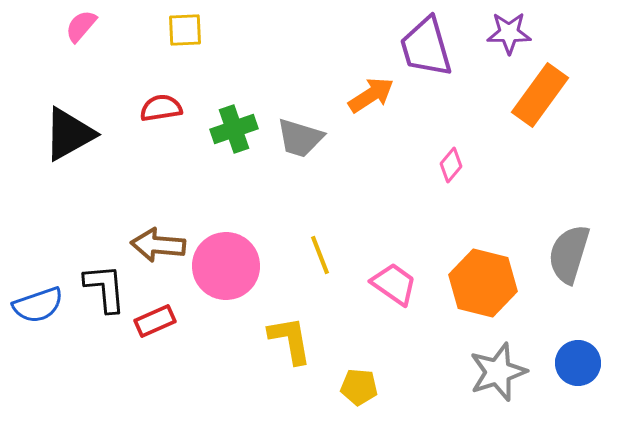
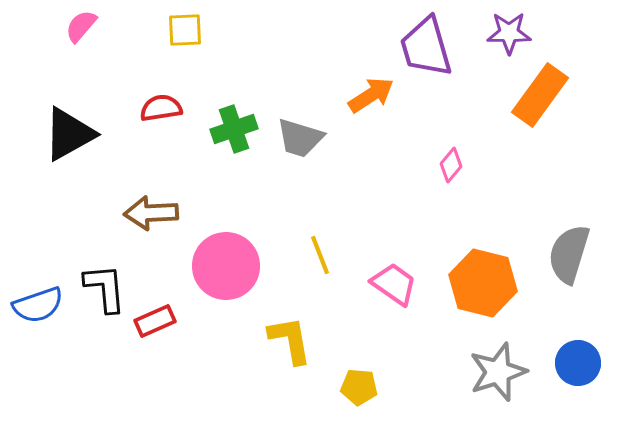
brown arrow: moved 7 px left, 32 px up; rotated 8 degrees counterclockwise
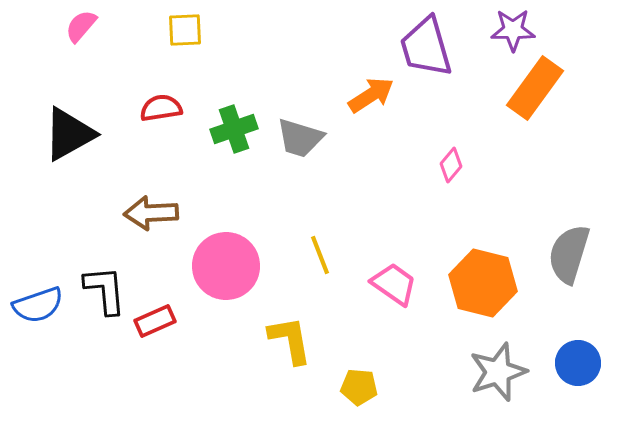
purple star: moved 4 px right, 3 px up
orange rectangle: moved 5 px left, 7 px up
black L-shape: moved 2 px down
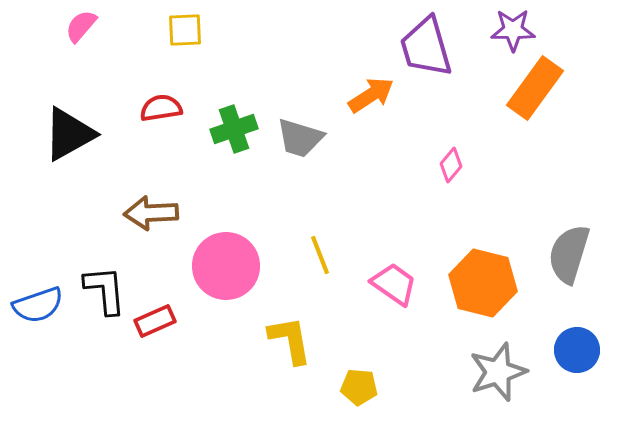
blue circle: moved 1 px left, 13 px up
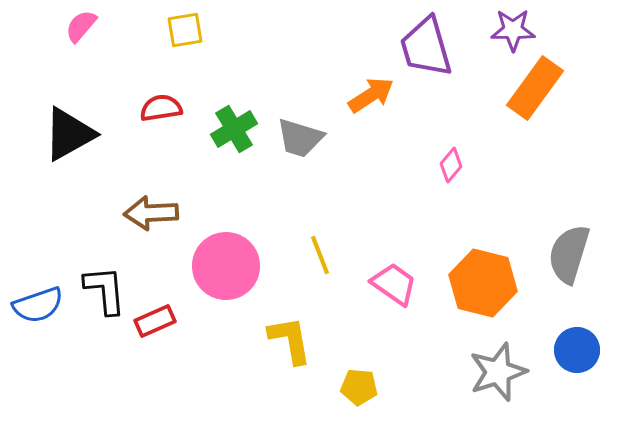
yellow square: rotated 6 degrees counterclockwise
green cross: rotated 12 degrees counterclockwise
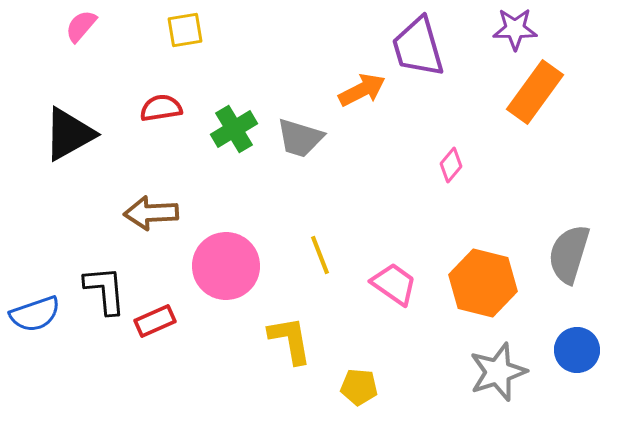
purple star: moved 2 px right, 1 px up
purple trapezoid: moved 8 px left
orange rectangle: moved 4 px down
orange arrow: moved 9 px left, 5 px up; rotated 6 degrees clockwise
blue semicircle: moved 3 px left, 9 px down
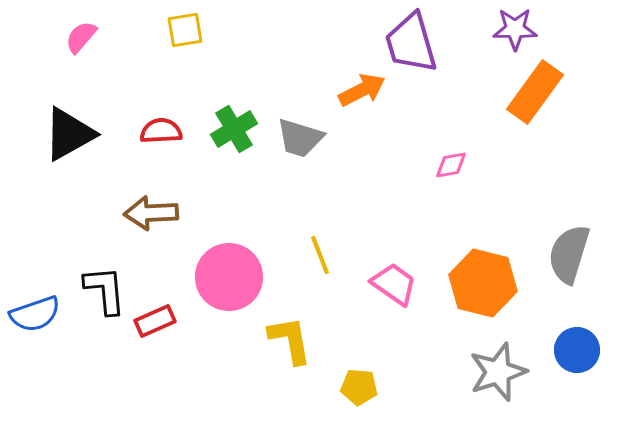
pink semicircle: moved 11 px down
purple trapezoid: moved 7 px left, 4 px up
red semicircle: moved 23 px down; rotated 6 degrees clockwise
pink diamond: rotated 40 degrees clockwise
pink circle: moved 3 px right, 11 px down
